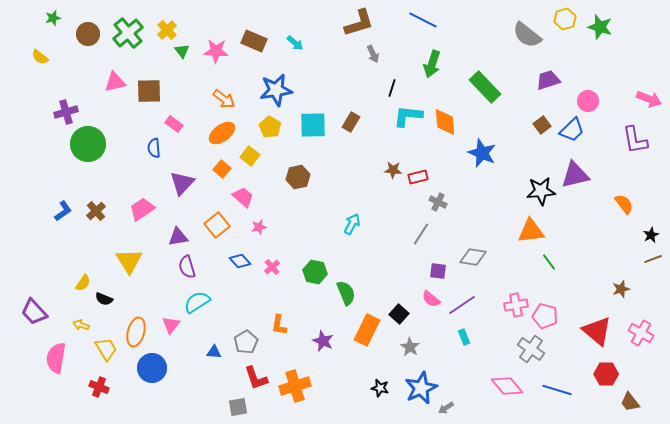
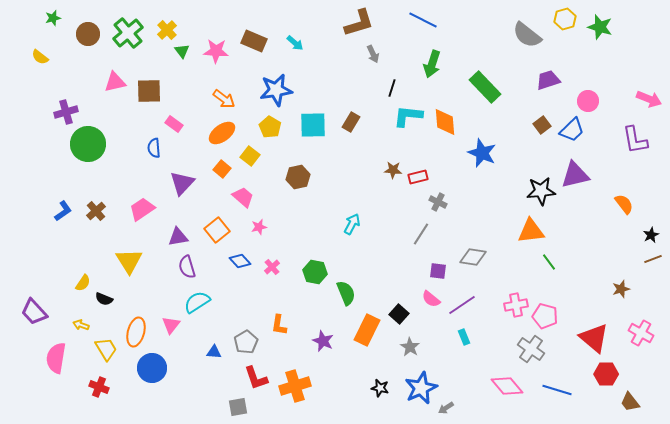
orange square at (217, 225): moved 5 px down
red triangle at (597, 331): moved 3 px left, 7 px down
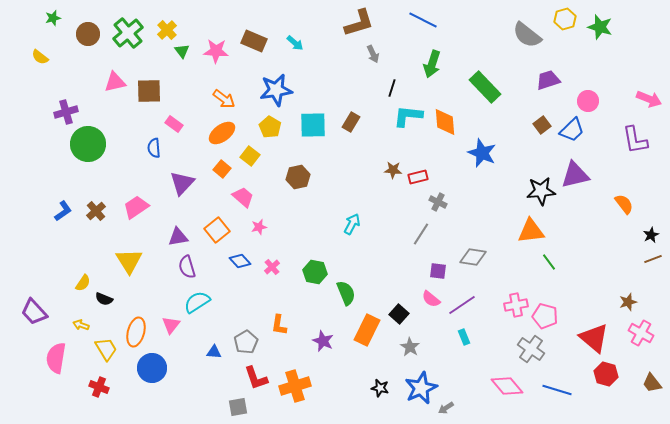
pink trapezoid at (142, 209): moved 6 px left, 2 px up
brown star at (621, 289): moved 7 px right, 13 px down
red hexagon at (606, 374): rotated 15 degrees clockwise
brown trapezoid at (630, 402): moved 22 px right, 19 px up
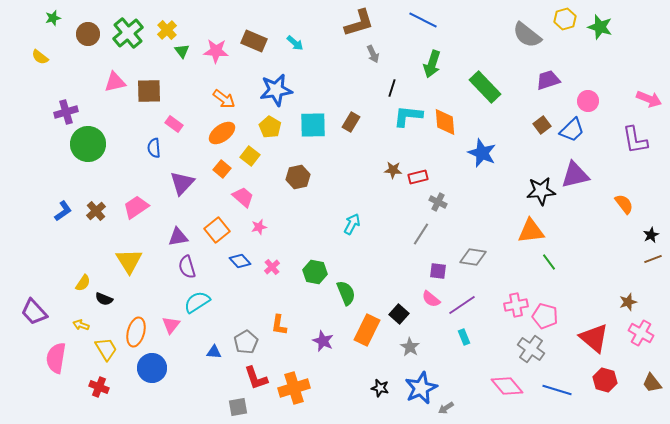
red hexagon at (606, 374): moved 1 px left, 6 px down
orange cross at (295, 386): moved 1 px left, 2 px down
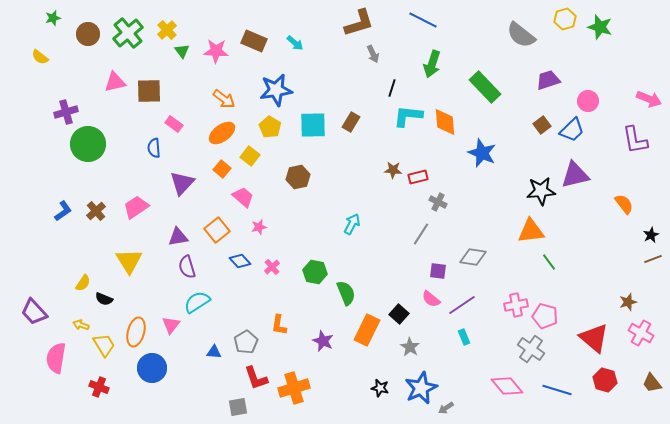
gray semicircle at (527, 35): moved 6 px left
yellow trapezoid at (106, 349): moved 2 px left, 4 px up
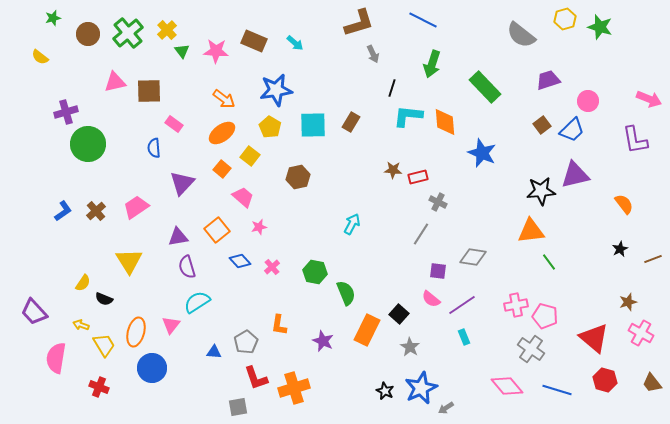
black star at (651, 235): moved 31 px left, 14 px down
black star at (380, 388): moved 5 px right, 3 px down; rotated 12 degrees clockwise
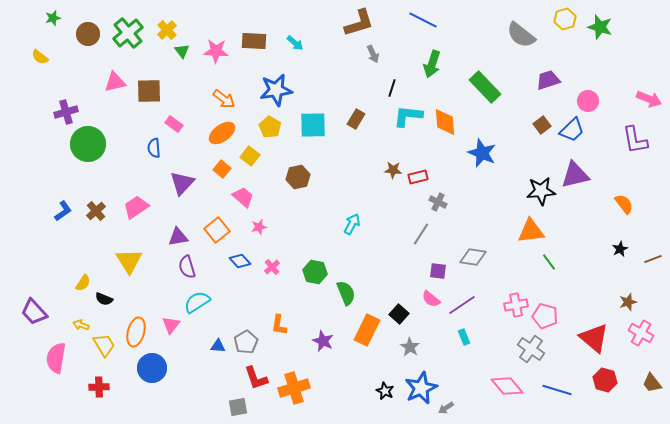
brown rectangle at (254, 41): rotated 20 degrees counterclockwise
brown rectangle at (351, 122): moved 5 px right, 3 px up
blue triangle at (214, 352): moved 4 px right, 6 px up
red cross at (99, 387): rotated 24 degrees counterclockwise
